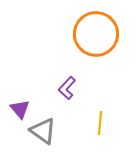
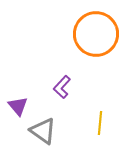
purple L-shape: moved 5 px left, 1 px up
purple triangle: moved 2 px left, 3 px up
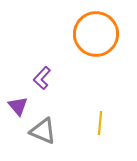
purple L-shape: moved 20 px left, 9 px up
gray triangle: rotated 12 degrees counterclockwise
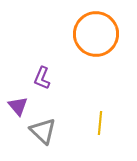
purple L-shape: rotated 20 degrees counterclockwise
gray triangle: rotated 20 degrees clockwise
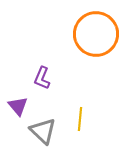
yellow line: moved 20 px left, 4 px up
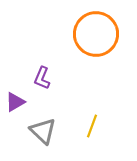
purple triangle: moved 3 px left, 4 px up; rotated 40 degrees clockwise
yellow line: moved 12 px right, 7 px down; rotated 15 degrees clockwise
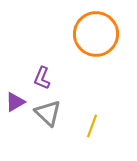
gray triangle: moved 5 px right, 18 px up
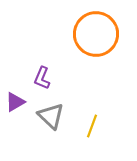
gray triangle: moved 3 px right, 3 px down
